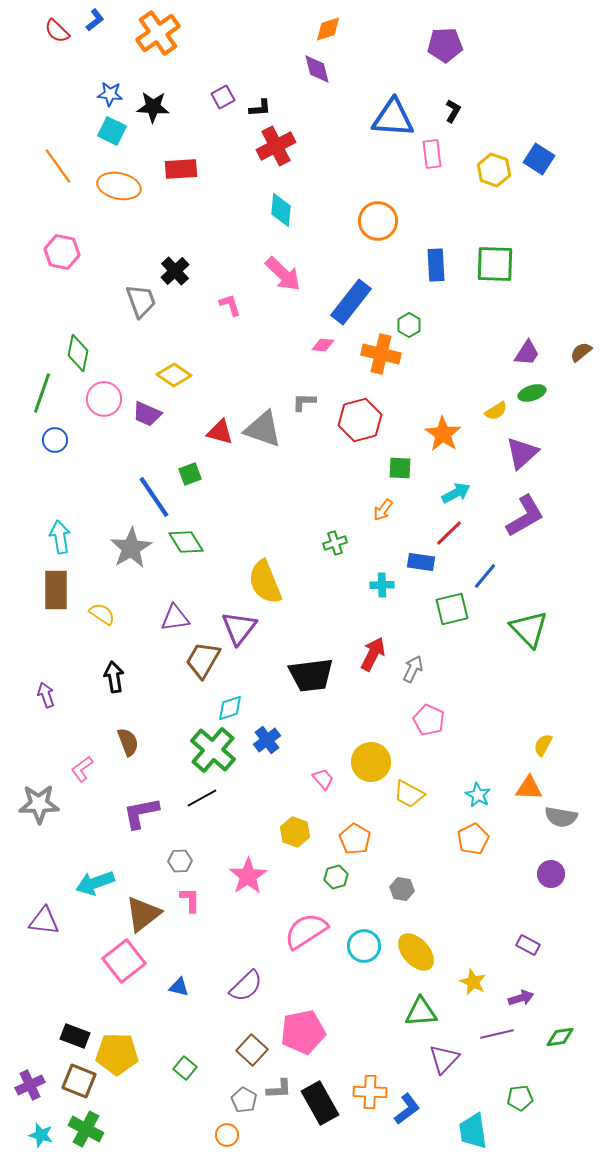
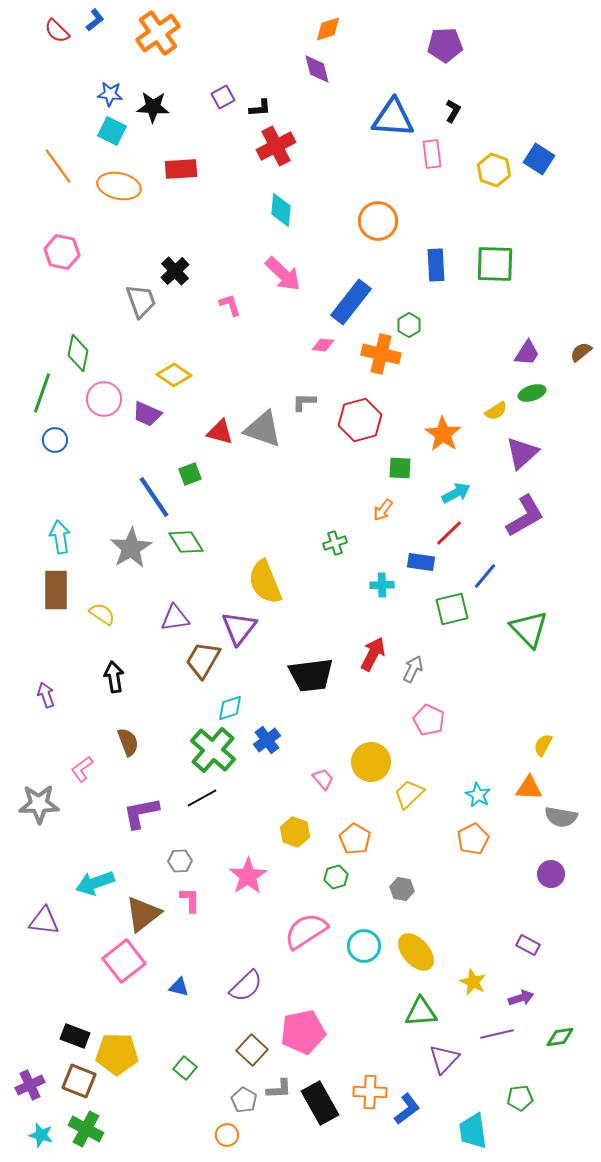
yellow trapezoid at (409, 794): rotated 108 degrees clockwise
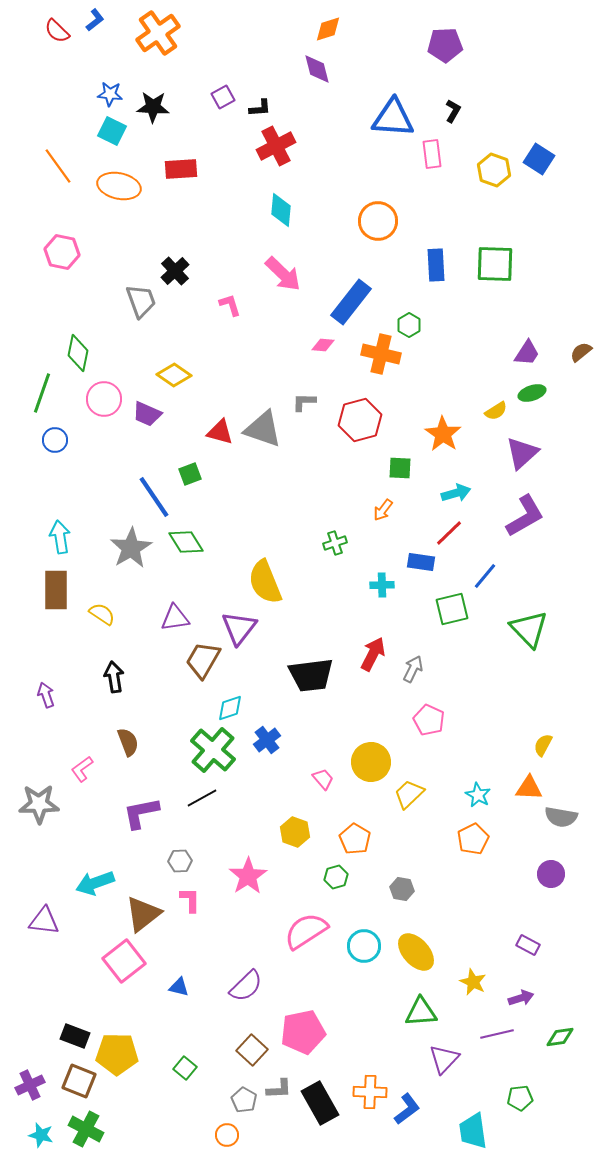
cyan arrow at (456, 493): rotated 12 degrees clockwise
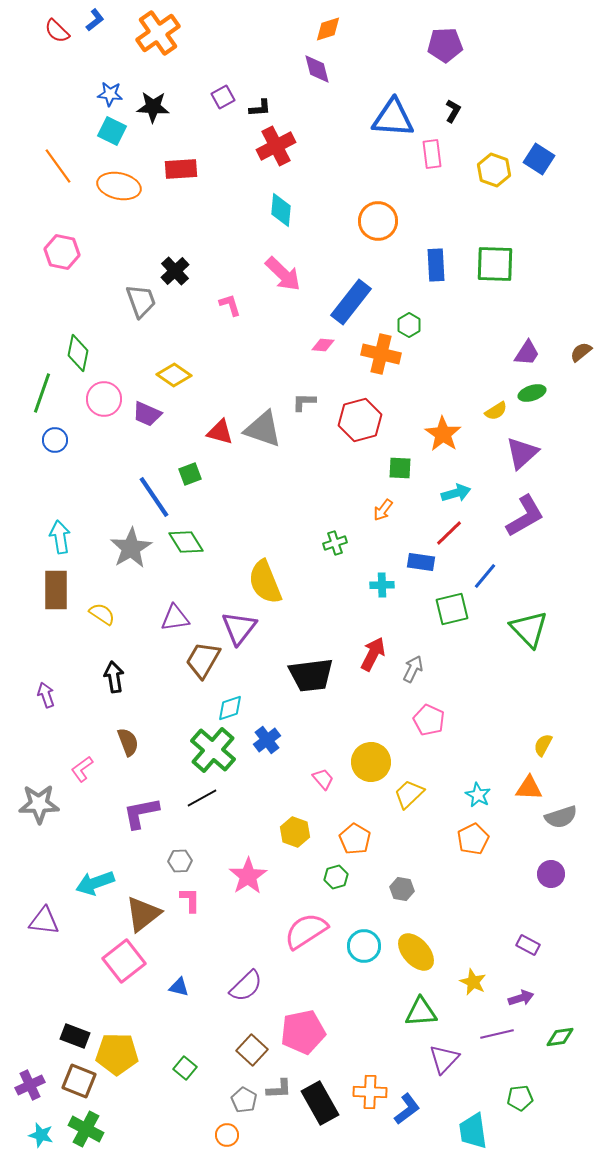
gray semicircle at (561, 817): rotated 28 degrees counterclockwise
